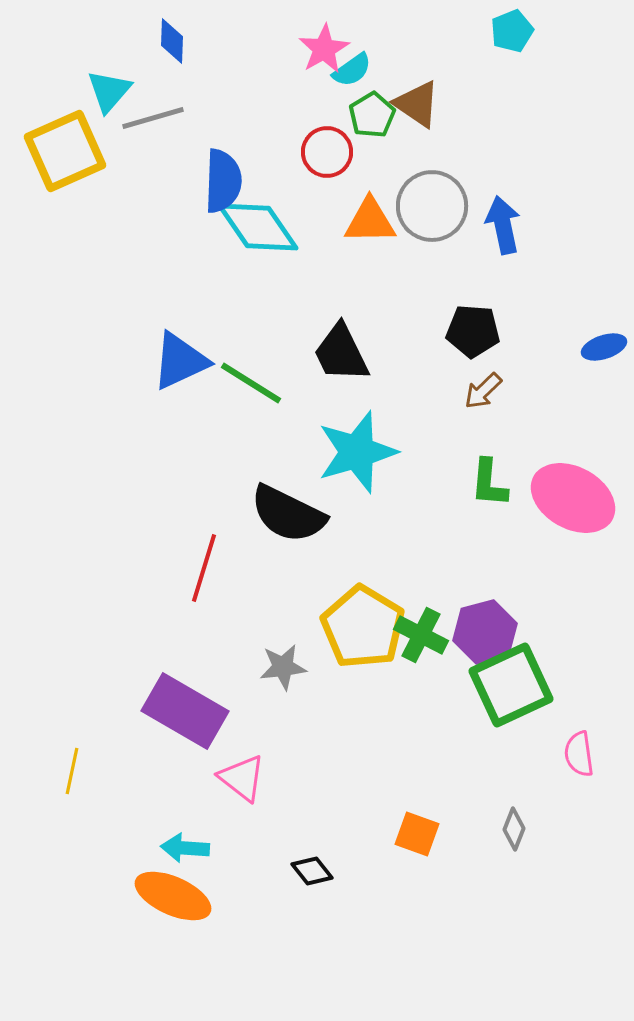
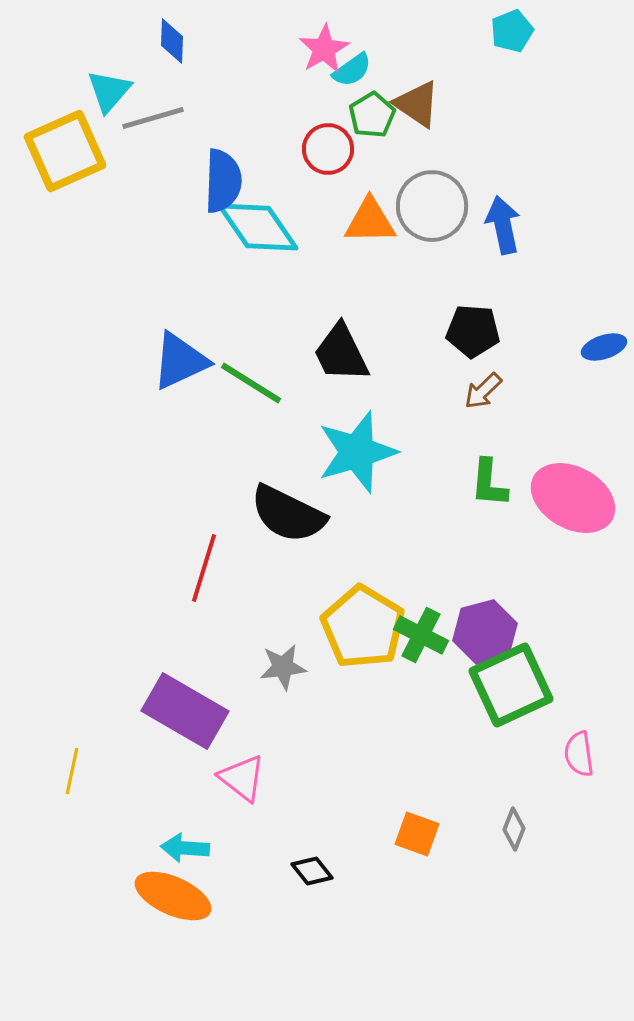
red circle: moved 1 px right, 3 px up
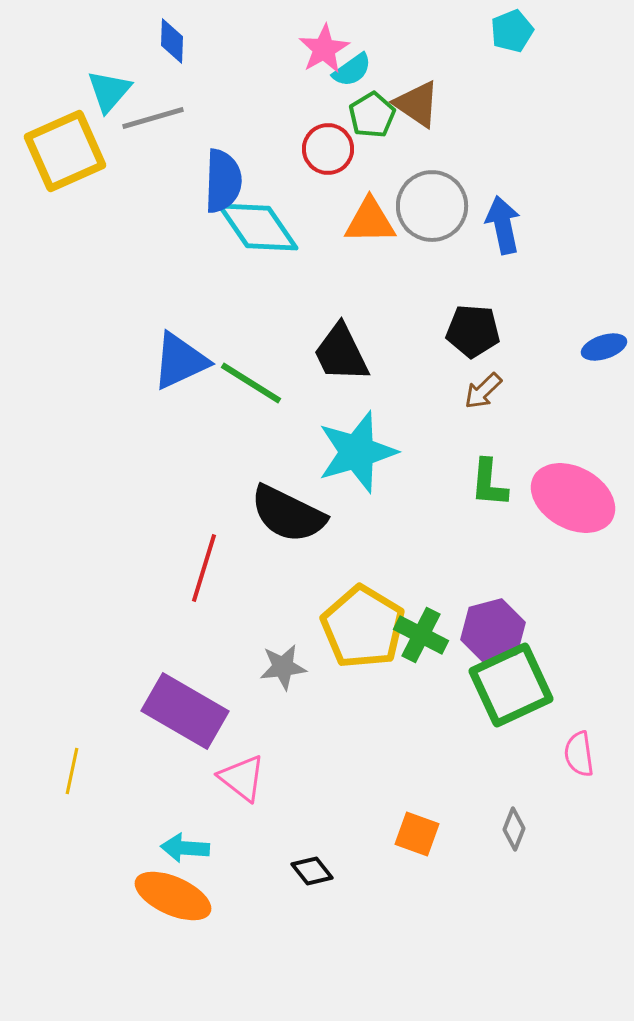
purple hexagon: moved 8 px right, 1 px up
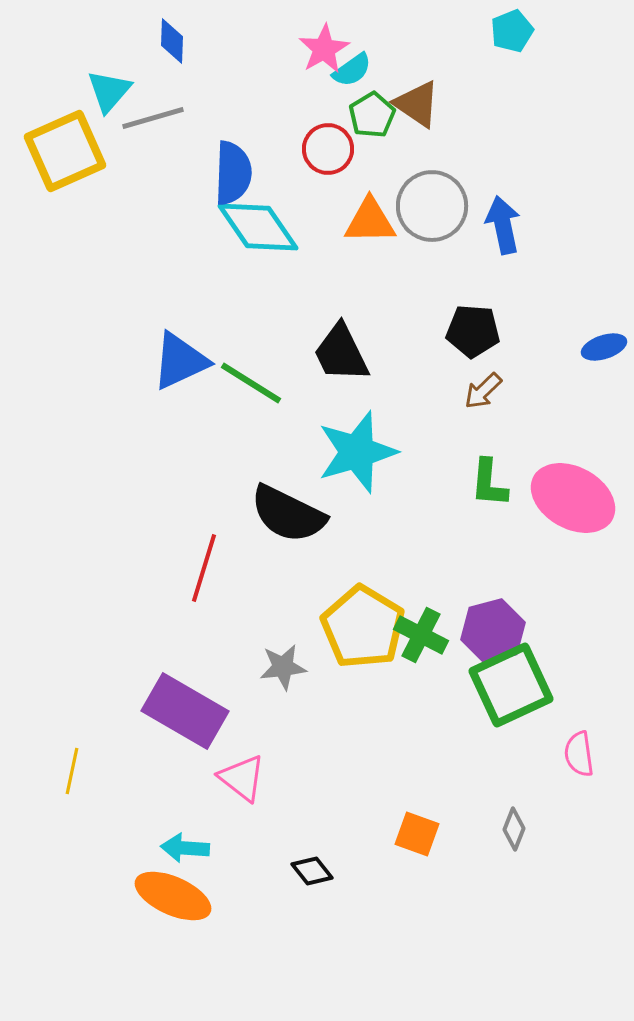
blue semicircle: moved 10 px right, 8 px up
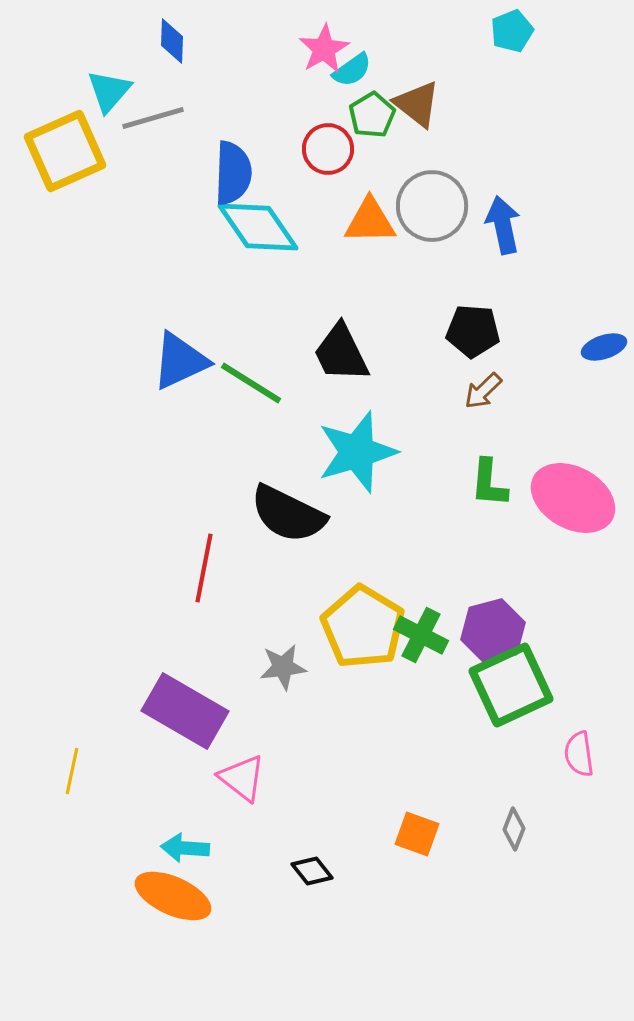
brown triangle: rotated 4 degrees clockwise
red line: rotated 6 degrees counterclockwise
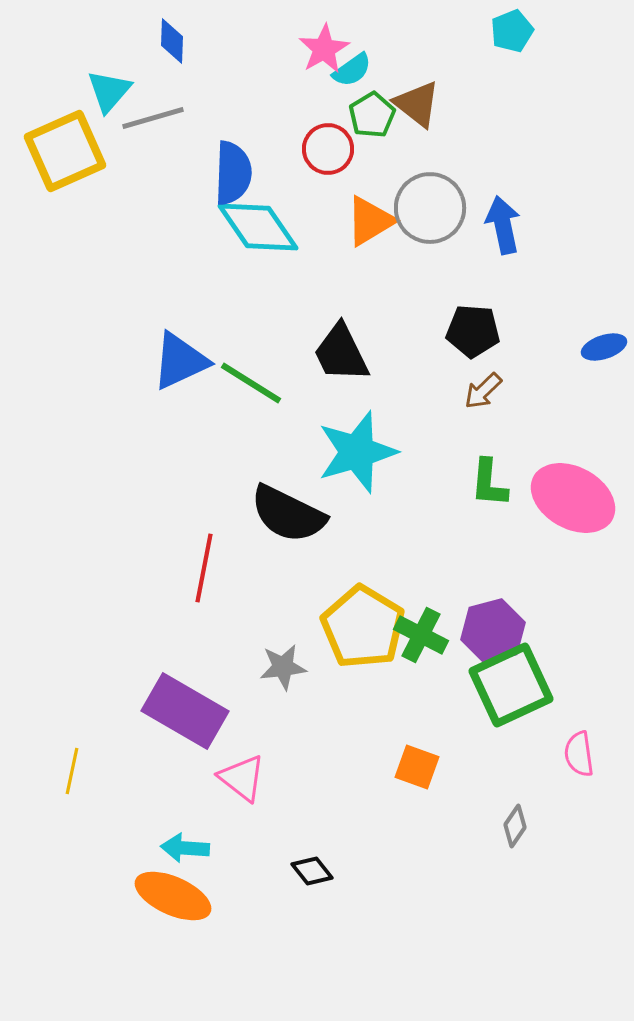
gray circle: moved 2 px left, 2 px down
orange triangle: rotated 30 degrees counterclockwise
gray diamond: moved 1 px right, 3 px up; rotated 12 degrees clockwise
orange square: moved 67 px up
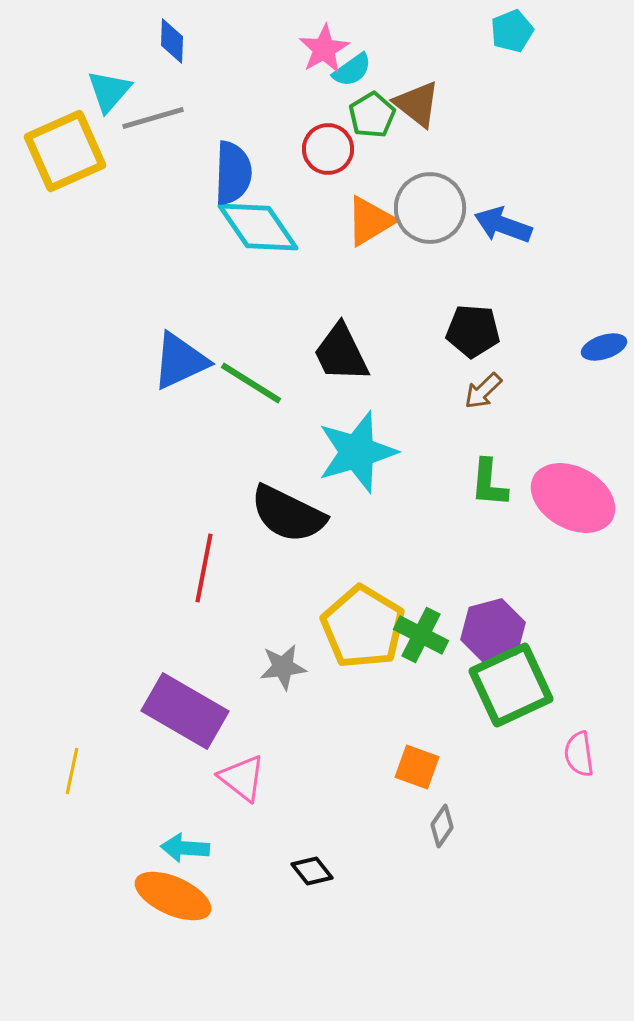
blue arrow: rotated 58 degrees counterclockwise
gray diamond: moved 73 px left
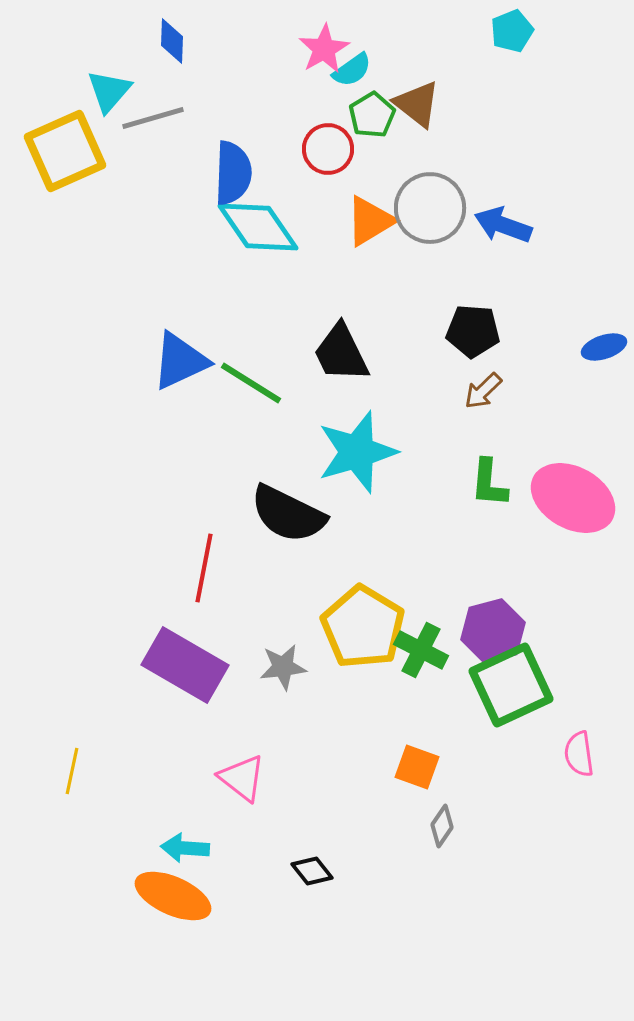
green cross: moved 15 px down
purple rectangle: moved 46 px up
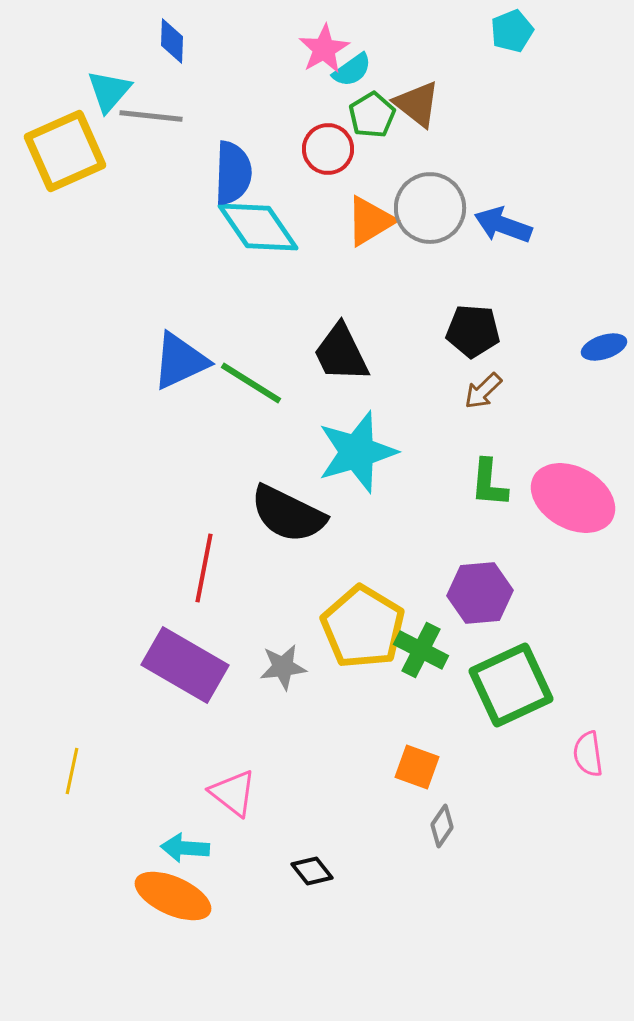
gray line: moved 2 px left, 2 px up; rotated 22 degrees clockwise
purple hexagon: moved 13 px left, 38 px up; rotated 10 degrees clockwise
pink semicircle: moved 9 px right
pink triangle: moved 9 px left, 15 px down
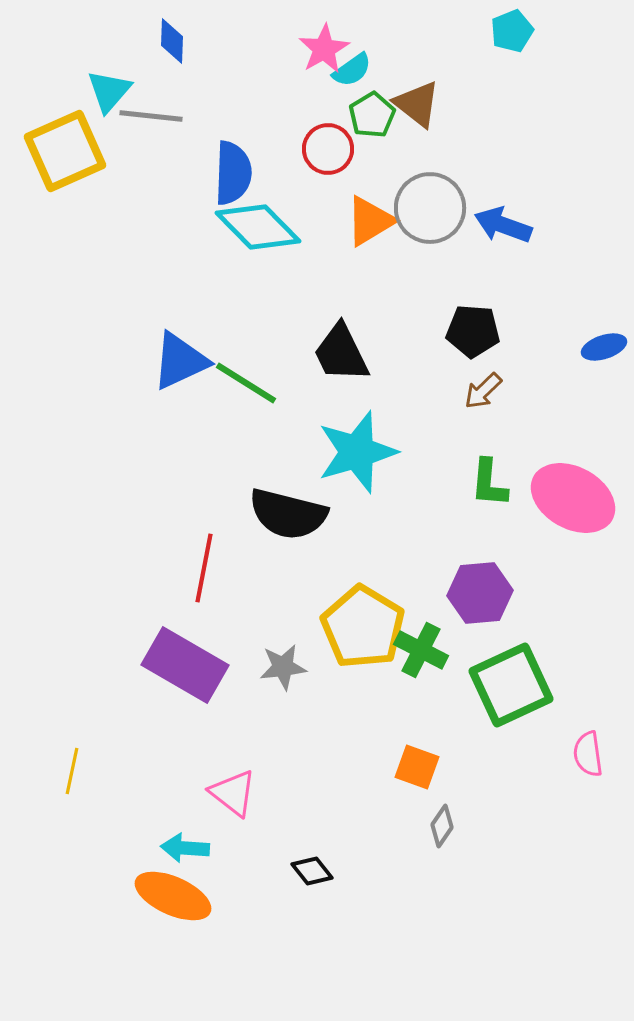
cyan diamond: rotated 10 degrees counterclockwise
green line: moved 5 px left
black semicircle: rotated 12 degrees counterclockwise
